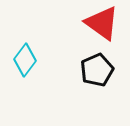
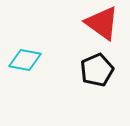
cyan diamond: rotated 64 degrees clockwise
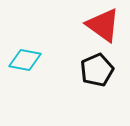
red triangle: moved 1 px right, 2 px down
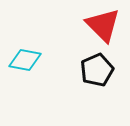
red triangle: rotated 9 degrees clockwise
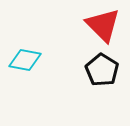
black pentagon: moved 5 px right; rotated 16 degrees counterclockwise
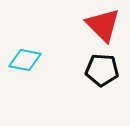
black pentagon: rotated 28 degrees counterclockwise
